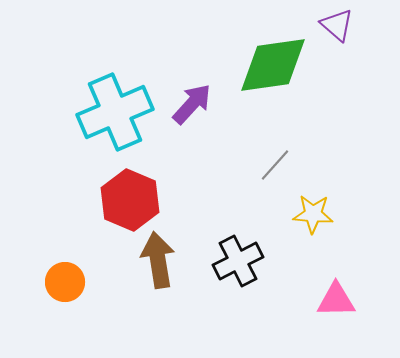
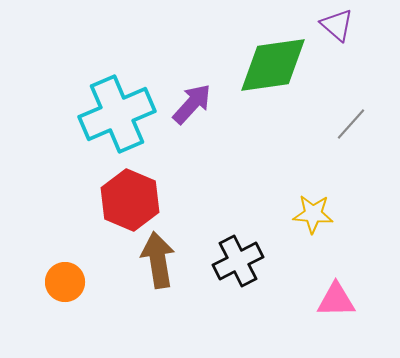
cyan cross: moved 2 px right, 2 px down
gray line: moved 76 px right, 41 px up
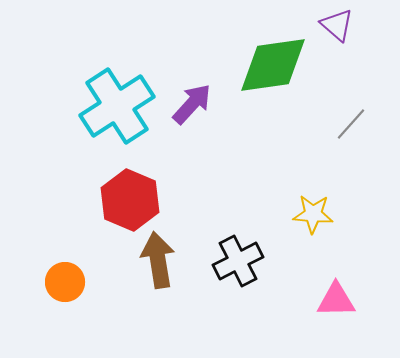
cyan cross: moved 8 px up; rotated 10 degrees counterclockwise
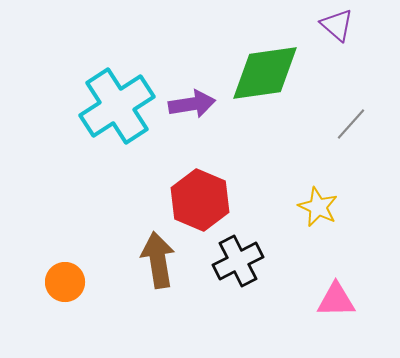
green diamond: moved 8 px left, 8 px down
purple arrow: rotated 39 degrees clockwise
red hexagon: moved 70 px right
yellow star: moved 5 px right, 7 px up; rotated 21 degrees clockwise
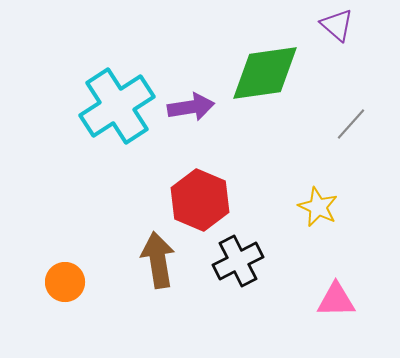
purple arrow: moved 1 px left, 3 px down
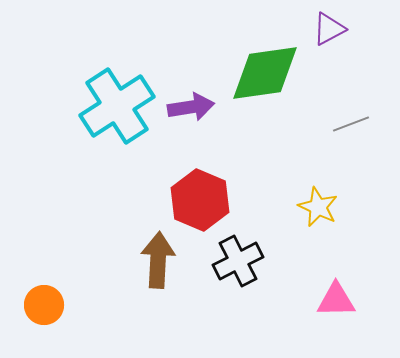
purple triangle: moved 8 px left, 4 px down; rotated 51 degrees clockwise
gray line: rotated 27 degrees clockwise
brown arrow: rotated 12 degrees clockwise
orange circle: moved 21 px left, 23 px down
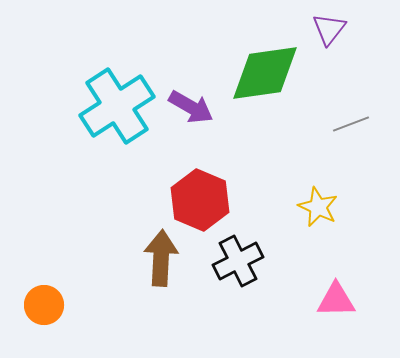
purple triangle: rotated 24 degrees counterclockwise
purple arrow: rotated 39 degrees clockwise
brown arrow: moved 3 px right, 2 px up
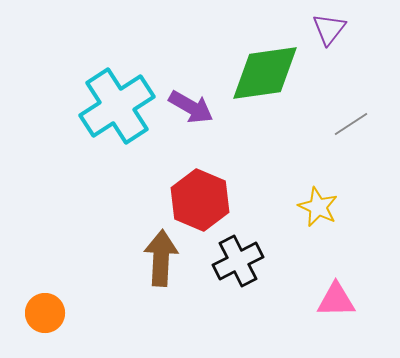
gray line: rotated 12 degrees counterclockwise
orange circle: moved 1 px right, 8 px down
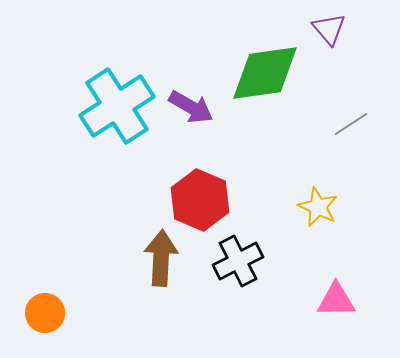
purple triangle: rotated 18 degrees counterclockwise
